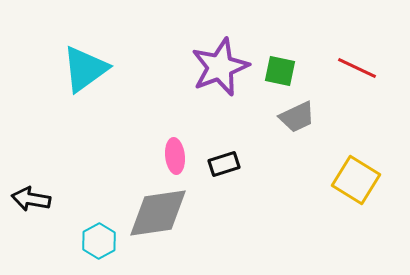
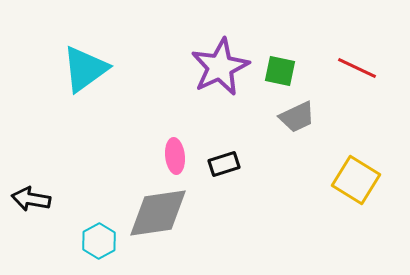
purple star: rotated 4 degrees counterclockwise
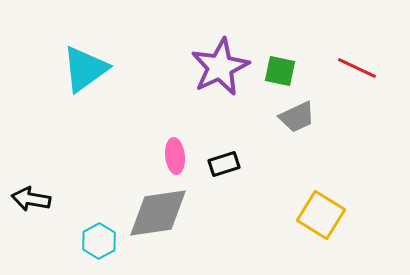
yellow square: moved 35 px left, 35 px down
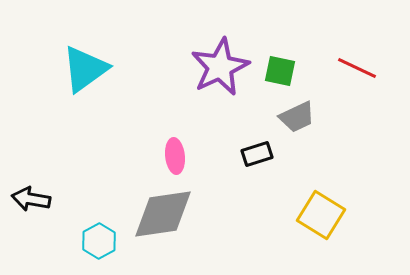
black rectangle: moved 33 px right, 10 px up
gray diamond: moved 5 px right, 1 px down
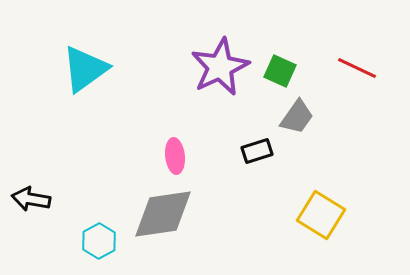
green square: rotated 12 degrees clockwise
gray trapezoid: rotated 30 degrees counterclockwise
black rectangle: moved 3 px up
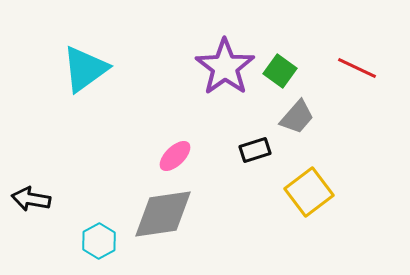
purple star: moved 5 px right; rotated 10 degrees counterclockwise
green square: rotated 12 degrees clockwise
gray trapezoid: rotated 6 degrees clockwise
black rectangle: moved 2 px left, 1 px up
pink ellipse: rotated 52 degrees clockwise
yellow square: moved 12 px left, 23 px up; rotated 21 degrees clockwise
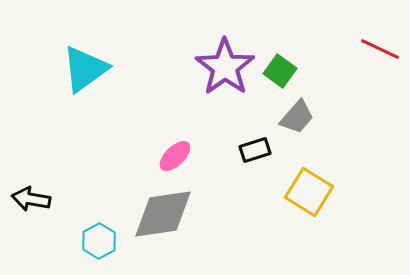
red line: moved 23 px right, 19 px up
yellow square: rotated 21 degrees counterclockwise
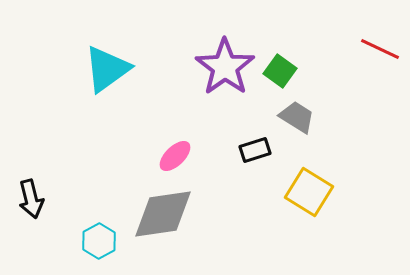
cyan triangle: moved 22 px right
gray trapezoid: rotated 99 degrees counterclockwise
black arrow: rotated 114 degrees counterclockwise
